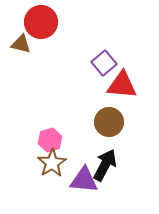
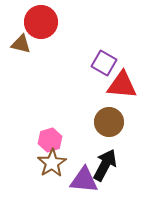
purple square: rotated 20 degrees counterclockwise
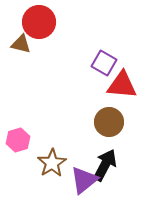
red circle: moved 2 px left
pink hexagon: moved 32 px left
purple triangle: rotated 44 degrees counterclockwise
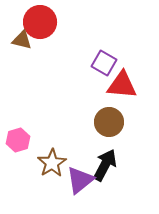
red circle: moved 1 px right
brown triangle: moved 1 px right, 4 px up
purple triangle: moved 4 px left
